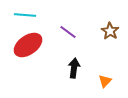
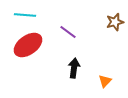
brown star: moved 5 px right, 9 px up; rotated 24 degrees clockwise
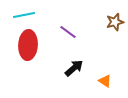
cyan line: moved 1 px left; rotated 15 degrees counterclockwise
red ellipse: rotated 52 degrees counterclockwise
black arrow: rotated 42 degrees clockwise
orange triangle: rotated 40 degrees counterclockwise
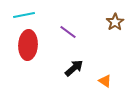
brown star: rotated 18 degrees counterclockwise
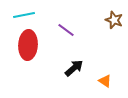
brown star: moved 1 px left, 2 px up; rotated 18 degrees counterclockwise
purple line: moved 2 px left, 2 px up
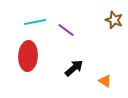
cyan line: moved 11 px right, 7 px down
red ellipse: moved 11 px down
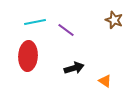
black arrow: rotated 24 degrees clockwise
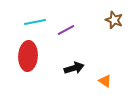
purple line: rotated 66 degrees counterclockwise
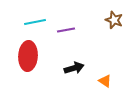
purple line: rotated 18 degrees clockwise
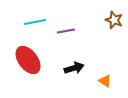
purple line: moved 1 px down
red ellipse: moved 4 px down; rotated 40 degrees counterclockwise
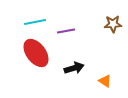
brown star: moved 1 px left, 4 px down; rotated 24 degrees counterclockwise
red ellipse: moved 8 px right, 7 px up
